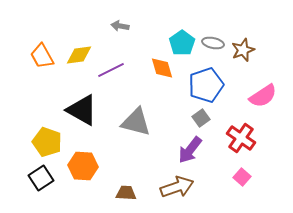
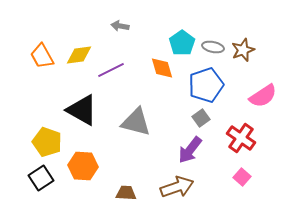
gray ellipse: moved 4 px down
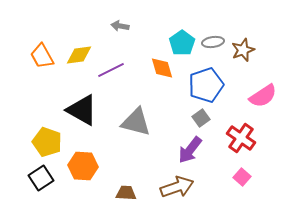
gray ellipse: moved 5 px up; rotated 20 degrees counterclockwise
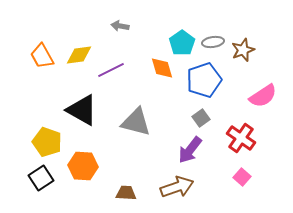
blue pentagon: moved 2 px left, 5 px up
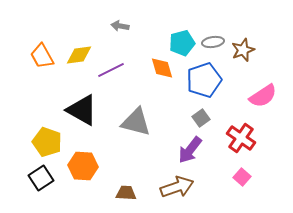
cyan pentagon: rotated 20 degrees clockwise
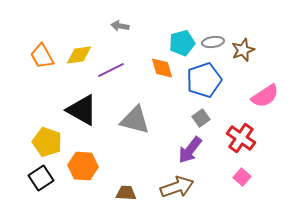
pink semicircle: moved 2 px right
gray triangle: moved 1 px left, 2 px up
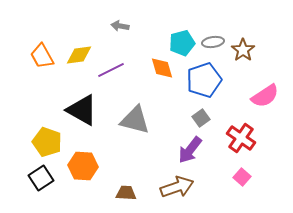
brown star: rotated 15 degrees counterclockwise
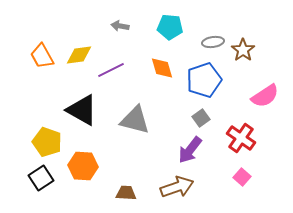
cyan pentagon: moved 12 px left, 16 px up; rotated 20 degrees clockwise
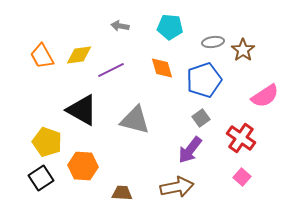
brown arrow: rotated 8 degrees clockwise
brown trapezoid: moved 4 px left
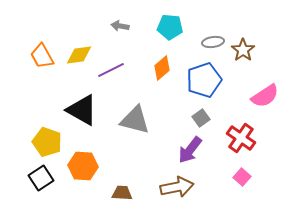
orange diamond: rotated 65 degrees clockwise
